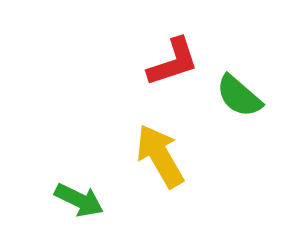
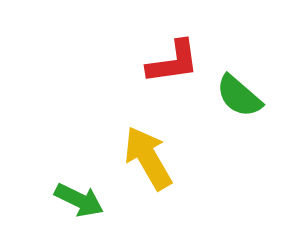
red L-shape: rotated 10 degrees clockwise
yellow arrow: moved 12 px left, 2 px down
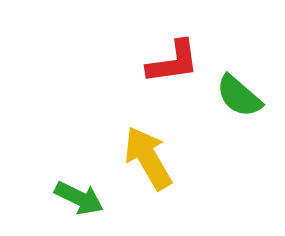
green arrow: moved 2 px up
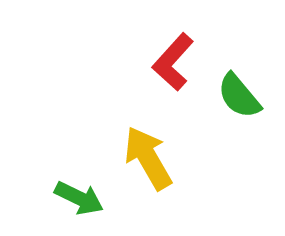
red L-shape: rotated 140 degrees clockwise
green semicircle: rotated 9 degrees clockwise
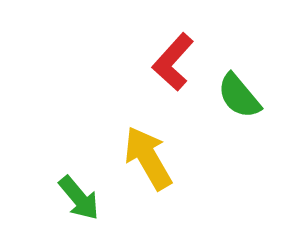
green arrow: rotated 24 degrees clockwise
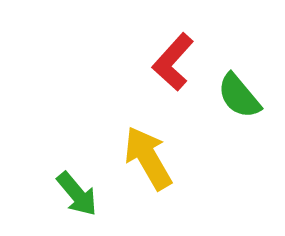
green arrow: moved 2 px left, 4 px up
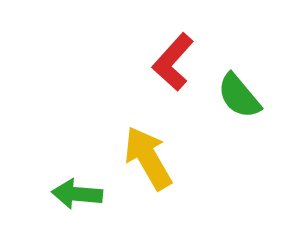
green arrow: rotated 135 degrees clockwise
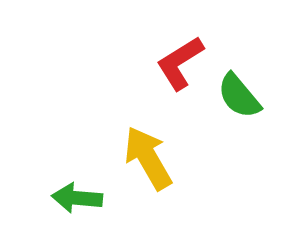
red L-shape: moved 7 px right, 1 px down; rotated 16 degrees clockwise
green arrow: moved 4 px down
